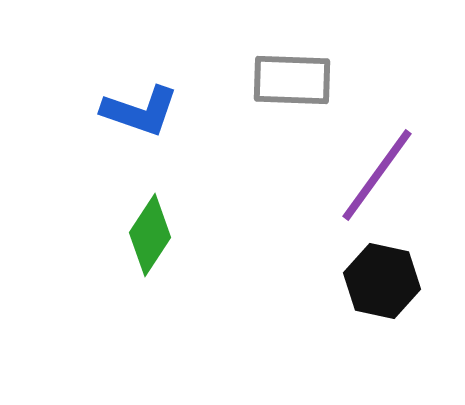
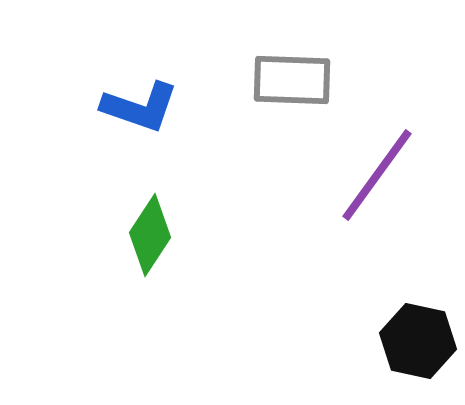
blue L-shape: moved 4 px up
black hexagon: moved 36 px right, 60 px down
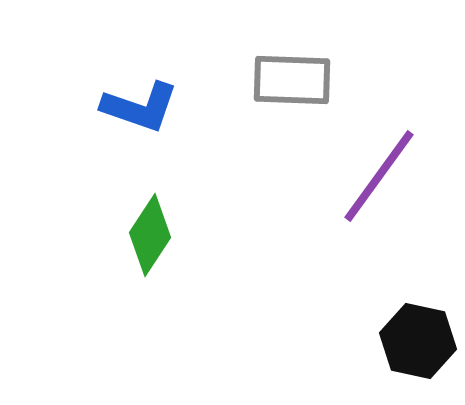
purple line: moved 2 px right, 1 px down
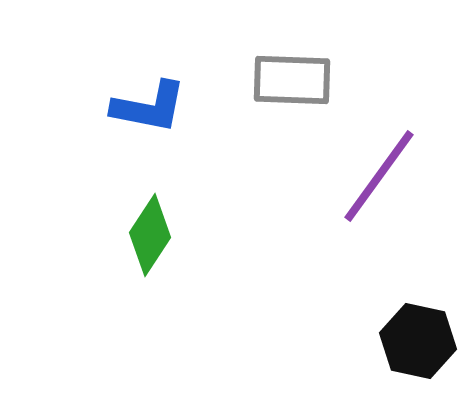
blue L-shape: moved 9 px right; rotated 8 degrees counterclockwise
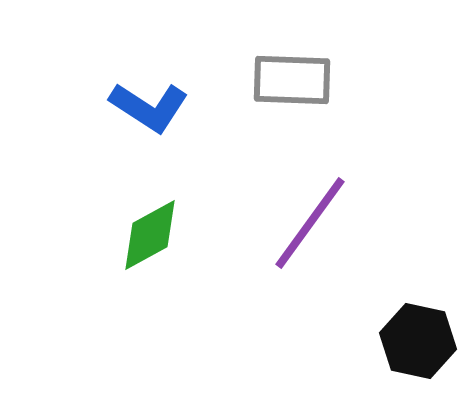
blue L-shape: rotated 22 degrees clockwise
purple line: moved 69 px left, 47 px down
green diamond: rotated 28 degrees clockwise
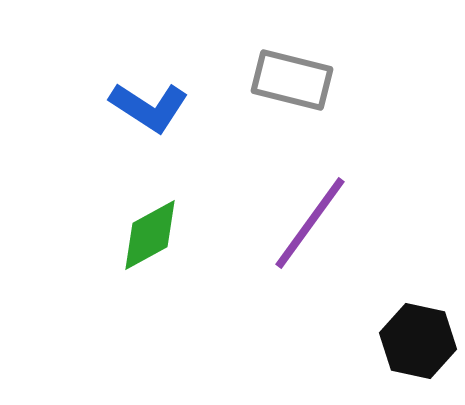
gray rectangle: rotated 12 degrees clockwise
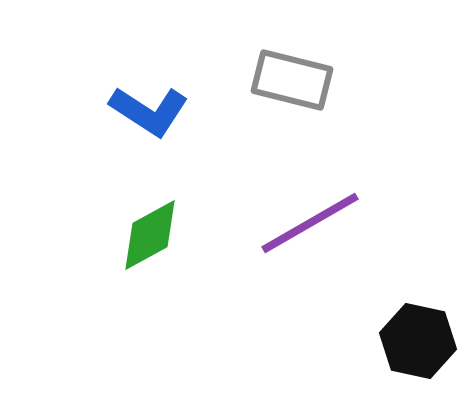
blue L-shape: moved 4 px down
purple line: rotated 24 degrees clockwise
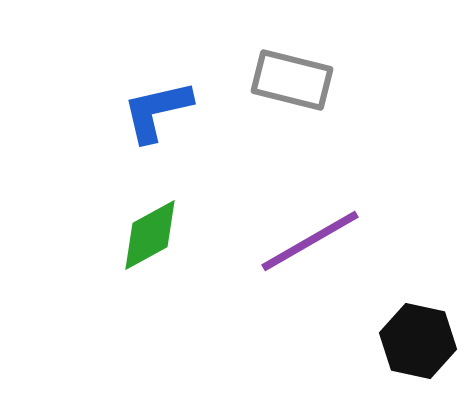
blue L-shape: moved 8 px right; rotated 134 degrees clockwise
purple line: moved 18 px down
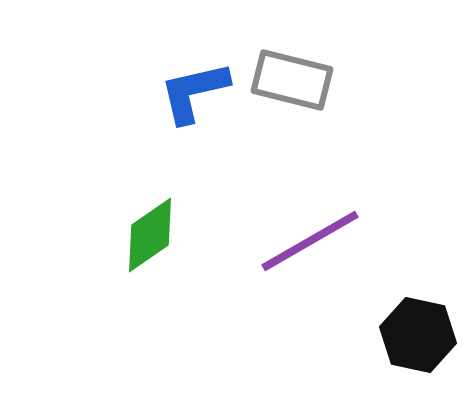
blue L-shape: moved 37 px right, 19 px up
green diamond: rotated 6 degrees counterclockwise
black hexagon: moved 6 px up
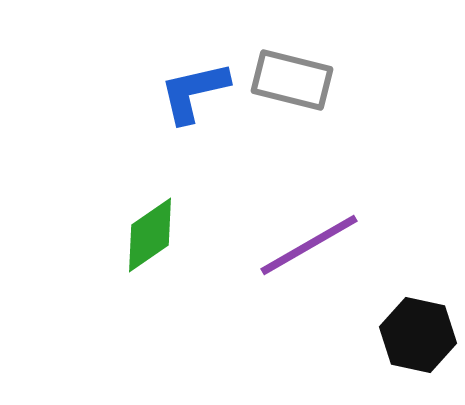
purple line: moved 1 px left, 4 px down
